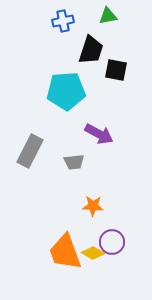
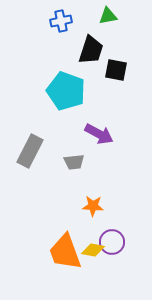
blue cross: moved 2 px left
cyan pentagon: rotated 24 degrees clockwise
yellow diamond: moved 3 px up; rotated 20 degrees counterclockwise
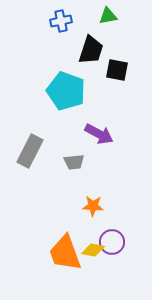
black square: moved 1 px right
orange trapezoid: moved 1 px down
